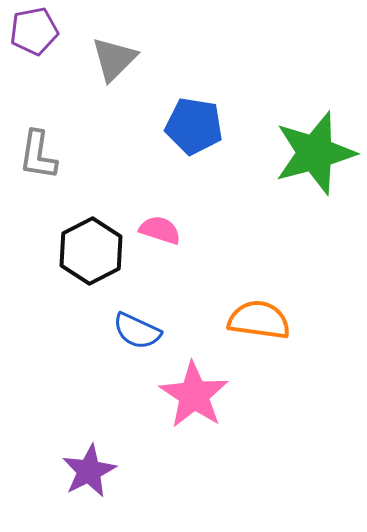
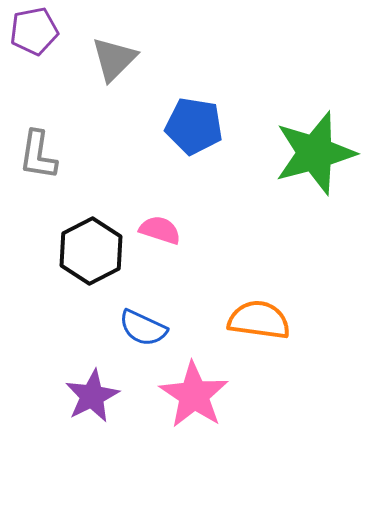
blue semicircle: moved 6 px right, 3 px up
purple star: moved 3 px right, 75 px up
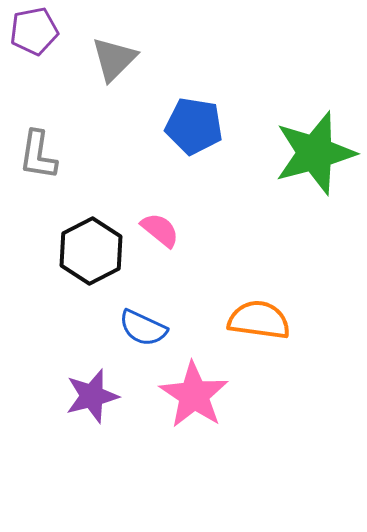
pink semicircle: rotated 21 degrees clockwise
purple star: rotated 12 degrees clockwise
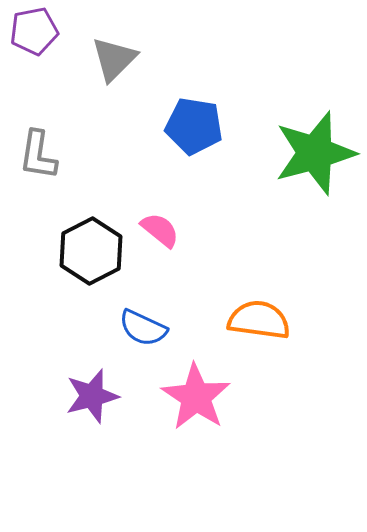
pink star: moved 2 px right, 2 px down
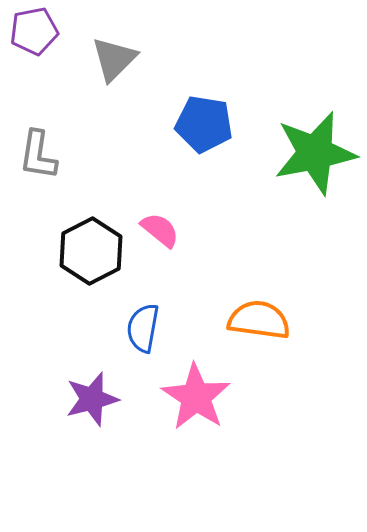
blue pentagon: moved 10 px right, 2 px up
green star: rotated 4 degrees clockwise
blue semicircle: rotated 75 degrees clockwise
purple star: moved 3 px down
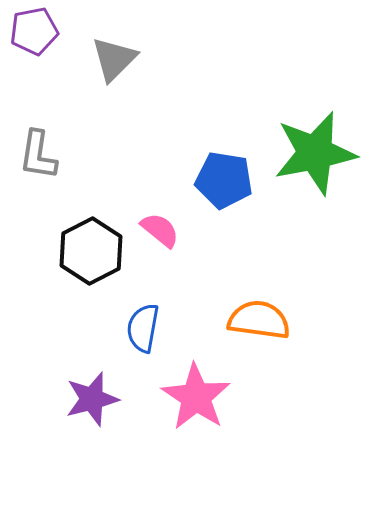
blue pentagon: moved 20 px right, 56 px down
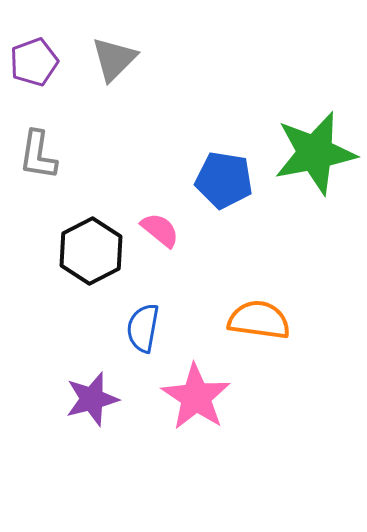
purple pentagon: moved 31 px down; rotated 9 degrees counterclockwise
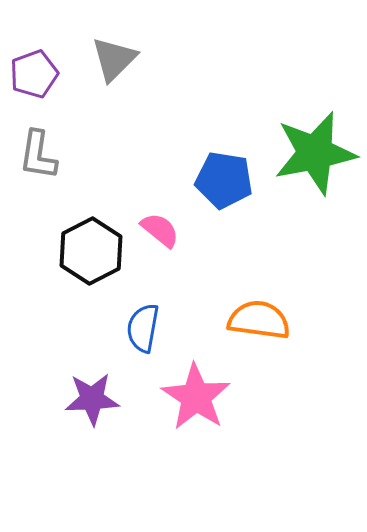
purple pentagon: moved 12 px down
purple star: rotated 12 degrees clockwise
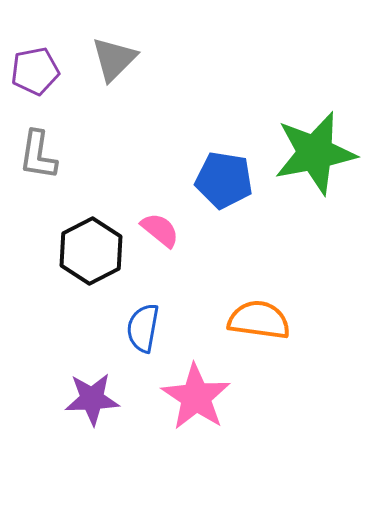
purple pentagon: moved 1 px right, 3 px up; rotated 9 degrees clockwise
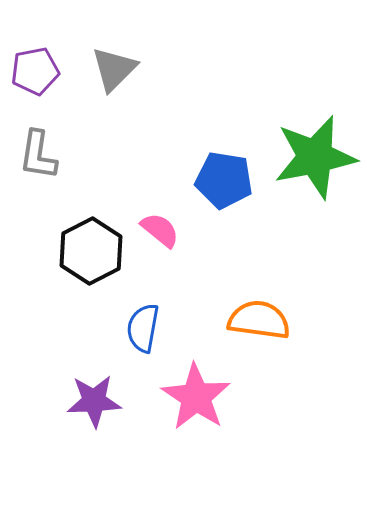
gray triangle: moved 10 px down
green star: moved 4 px down
purple star: moved 2 px right, 2 px down
